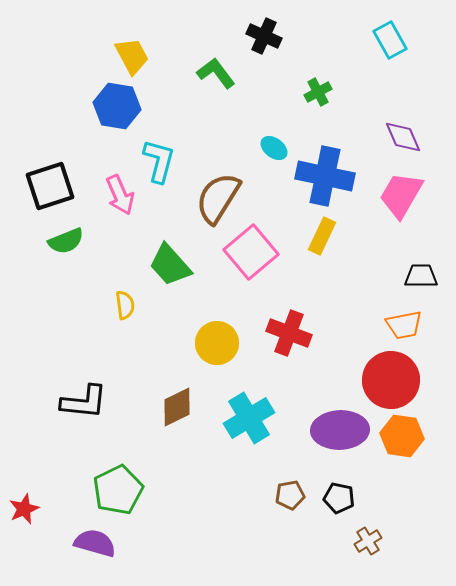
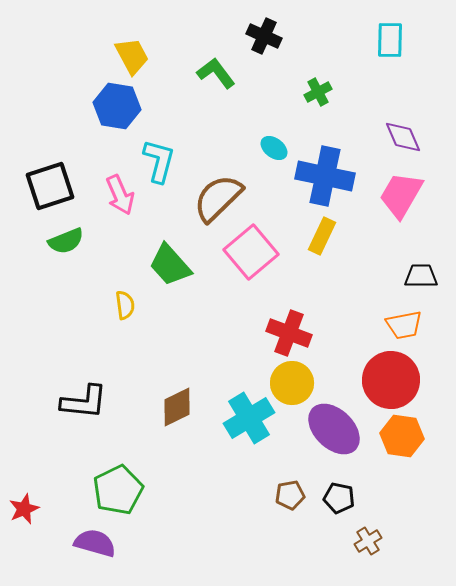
cyan rectangle: rotated 30 degrees clockwise
brown semicircle: rotated 14 degrees clockwise
yellow circle: moved 75 px right, 40 px down
purple ellipse: moved 6 px left, 1 px up; rotated 46 degrees clockwise
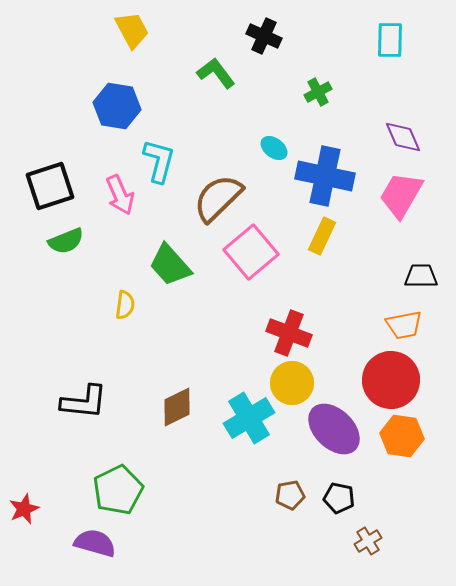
yellow trapezoid: moved 26 px up
yellow semicircle: rotated 16 degrees clockwise
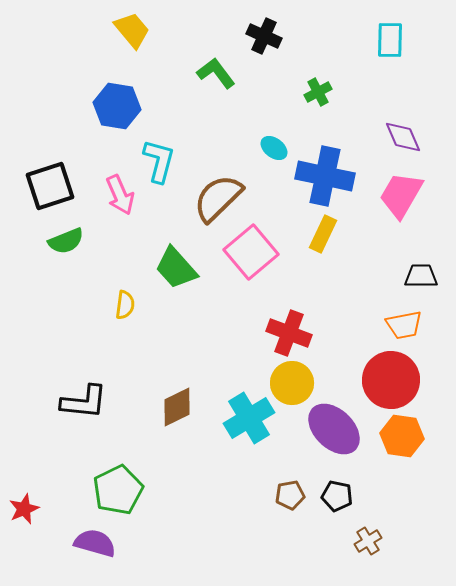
yellow trapezoid: rotated 12 degrees counterclockwise
yellow rectangle: moved 1 px right, 2 px up
green trapezoid: moved 6 px right, 3 px down
black pentagon: moved 2 px left, 2 px up
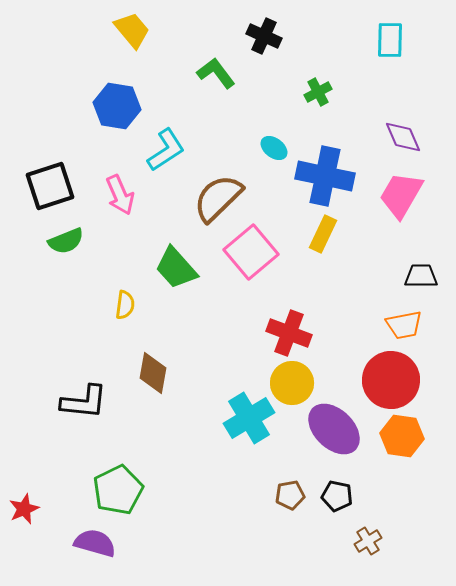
cyan L-shape: moved 7 px right, 11 px up; rotated 42 degrees clockwise
brown diamond: moved 24 px left, 34 px up; rotated 54 degrees counterclockwise
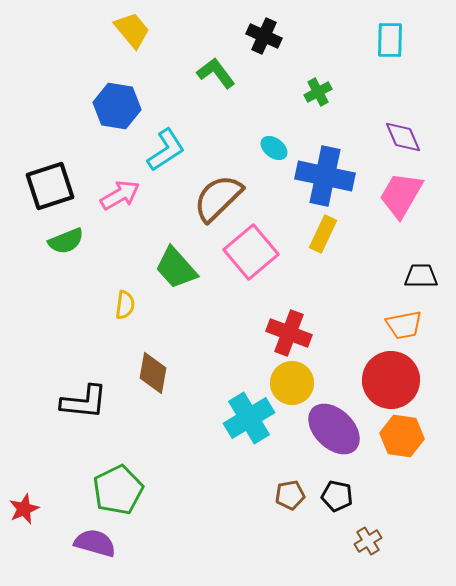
pink arrow: rotated 96 degrees counterclockwise
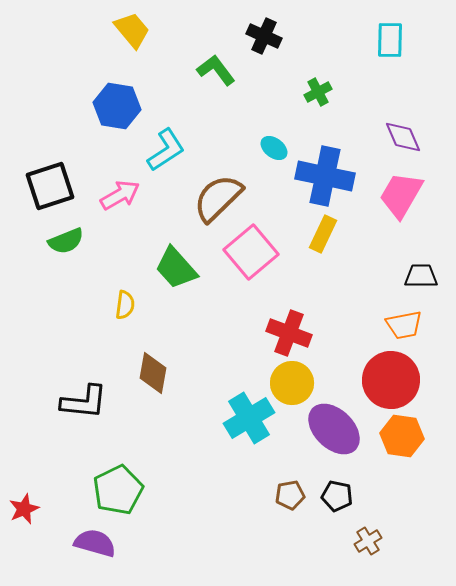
green L-shape: moved 3 px up
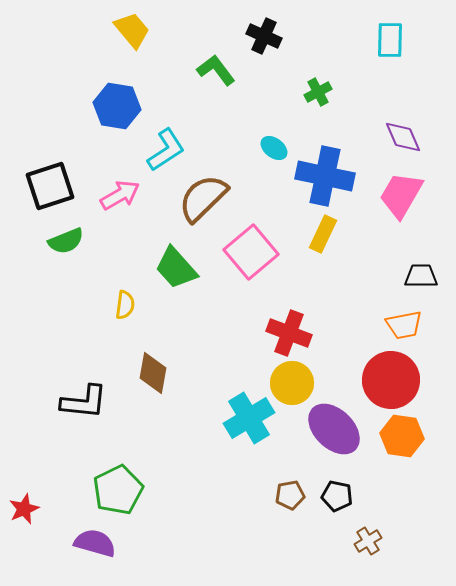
brown semicircle: moved 15 px left
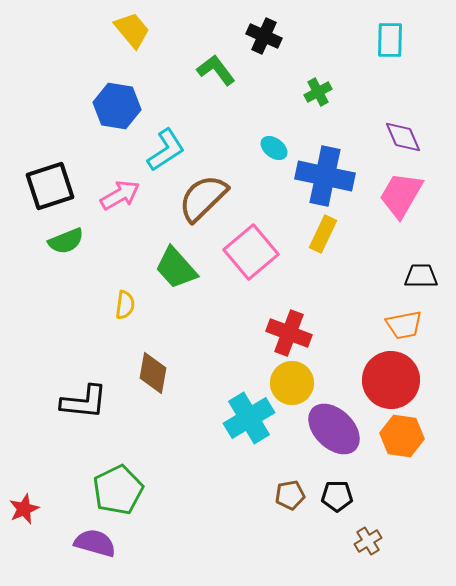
black pentagon: rotated 12 degrees counterclockwise
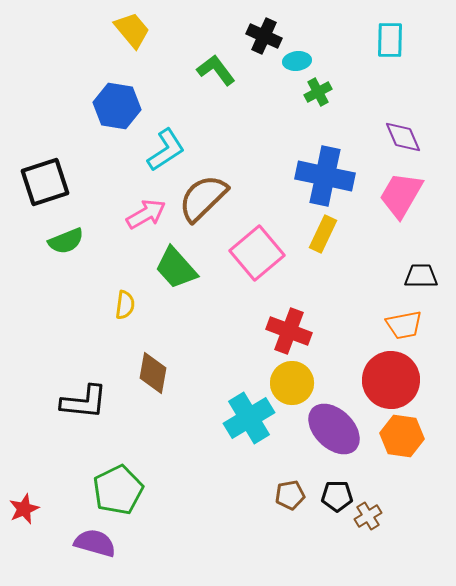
cyan ellipse: moved 23 px right, 87 px up; rotated 44 degrees counterclockwise
black square: moved 5 px left, 4 px up
pink arrow: moved 26 px right, 19 px down
pink square: moved 6 px right, 1 px down
red cross: moved 2 px up
brown cross: moved 25 px up
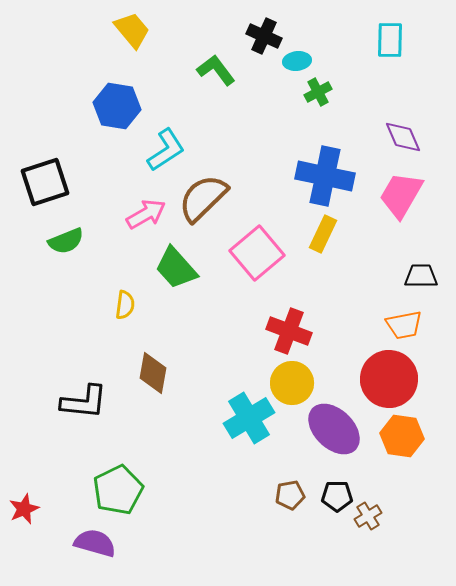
red circle: moved 2 px left, 1 px up
